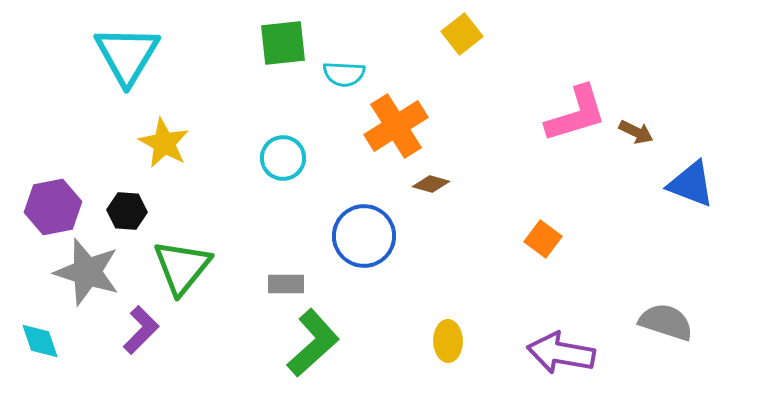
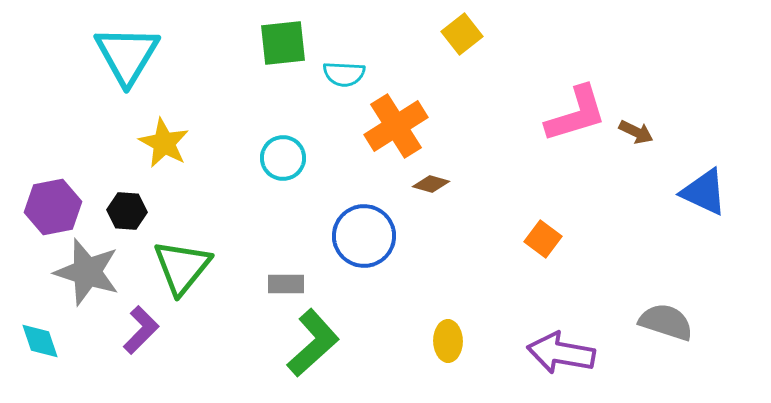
blue triangle: moved 13 px right, 8 px down; rotated 4 degrees clockwise
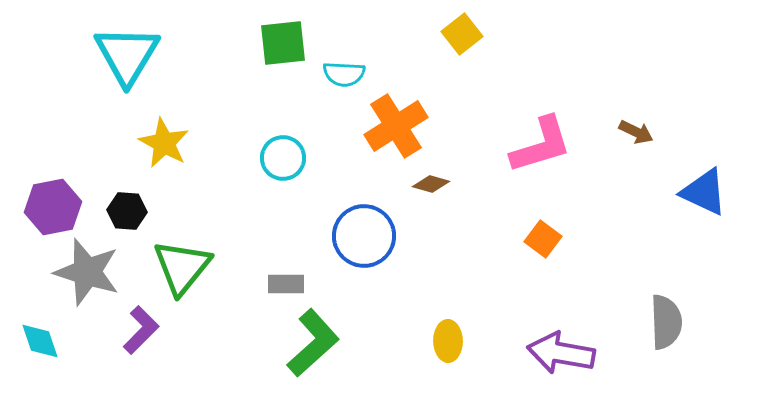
pink L-shape: moved 35 px left, 31 px down
gray semicircle: rotated 70 degrees clockwise
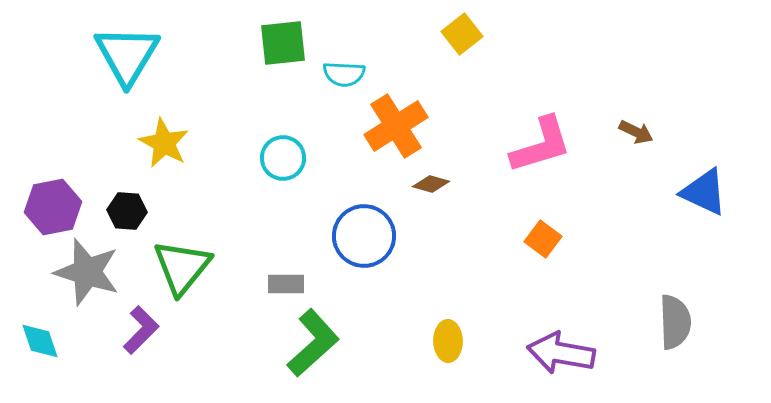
gray semicircle: moved 9 px right
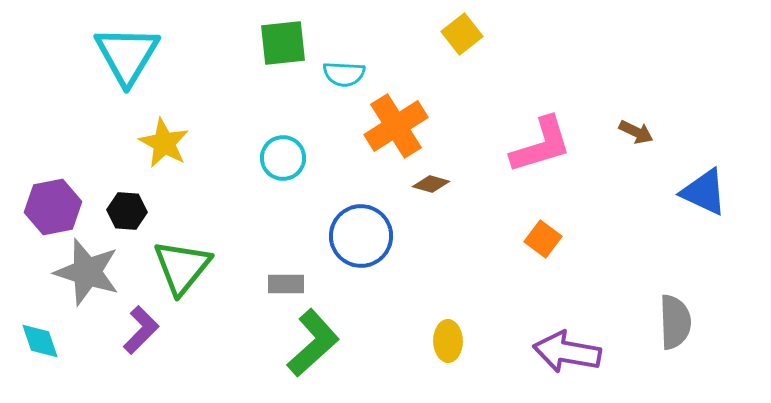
blue circle: moved 3 px left
purple arrow: moved 6 px right, 1 px up
